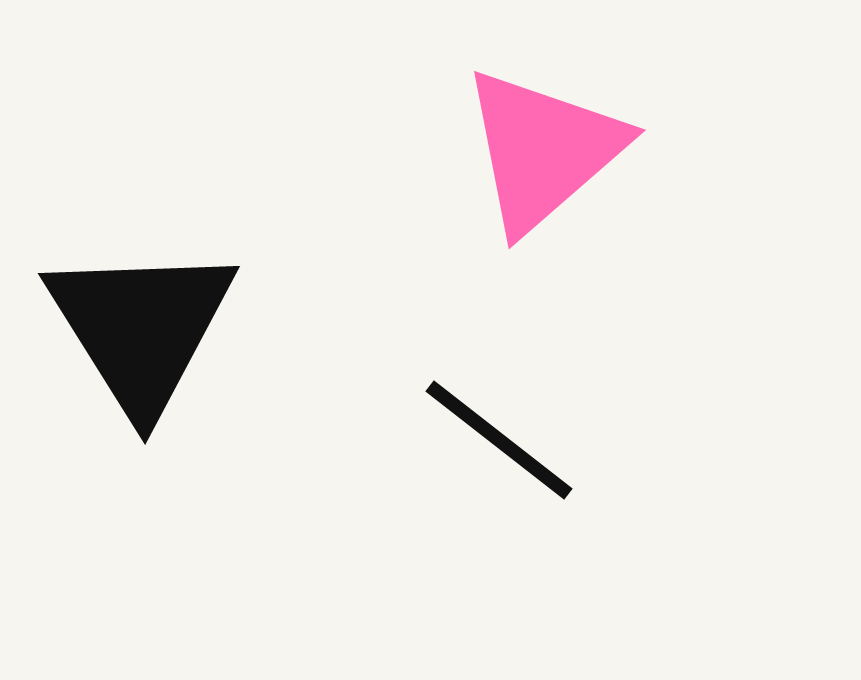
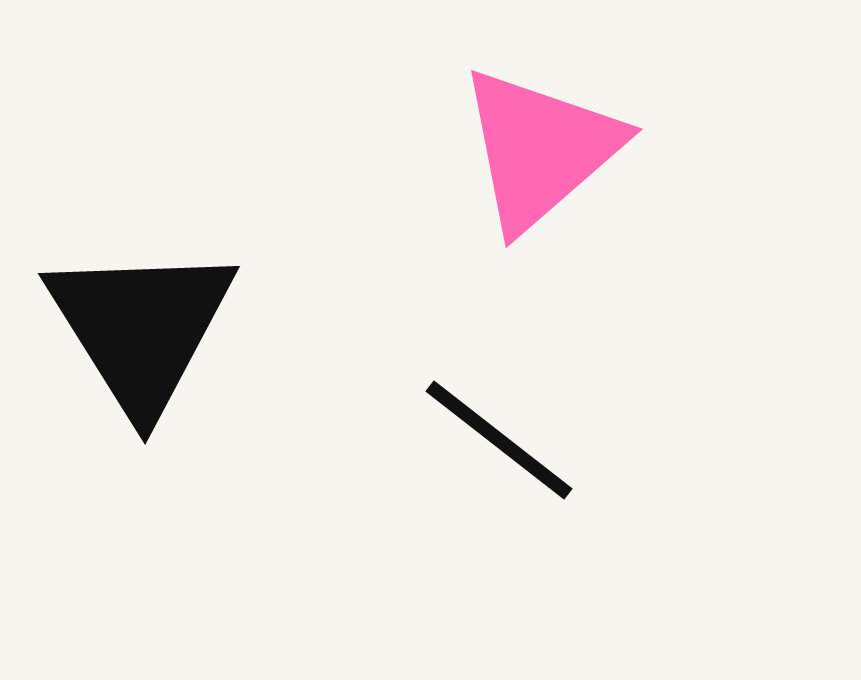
pink triangle: moved 3 px left, 1 px up
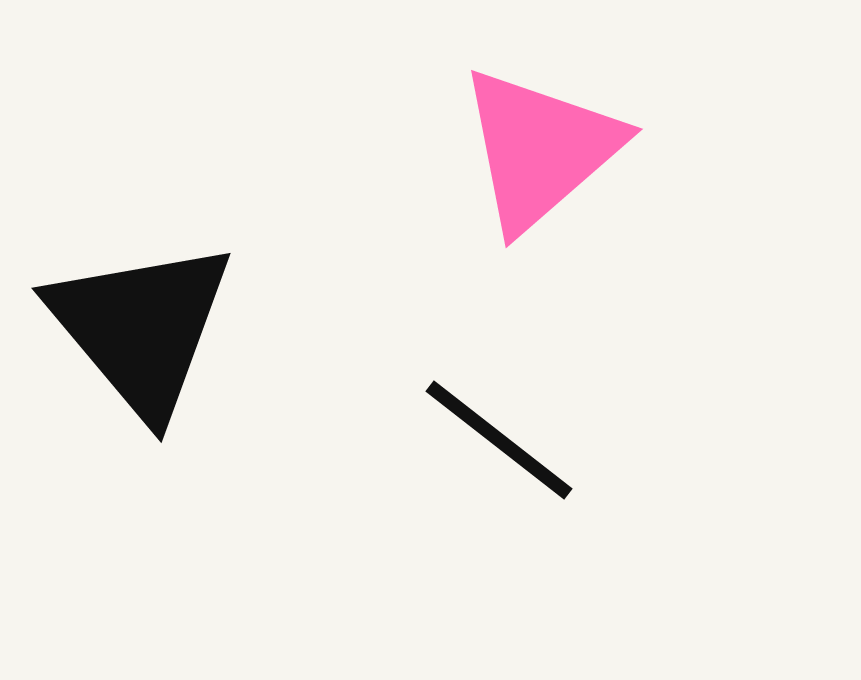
black triangle: rotated 8 degrees counterclockwise
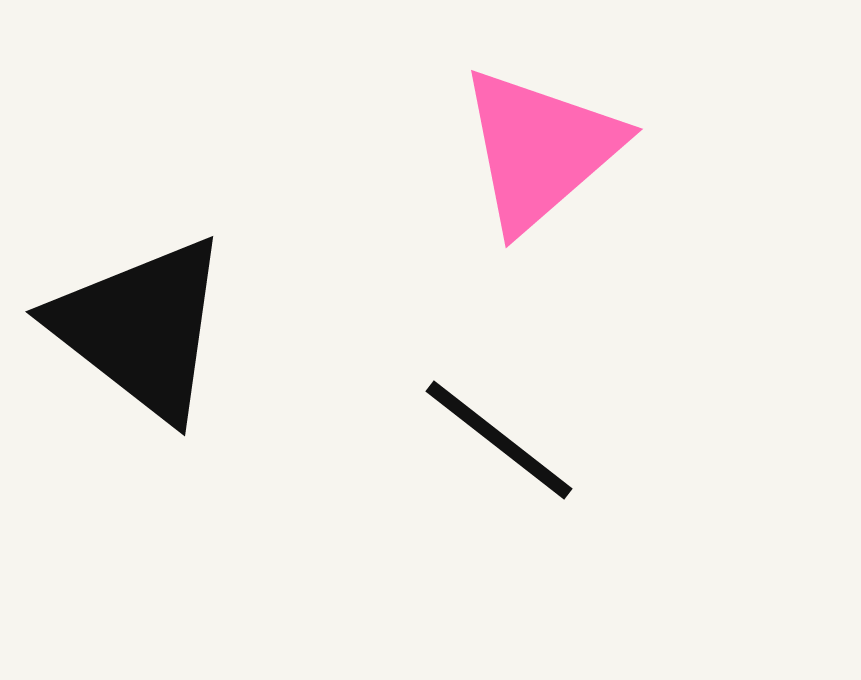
black triangle: rotated 12 degrees counterclockwise
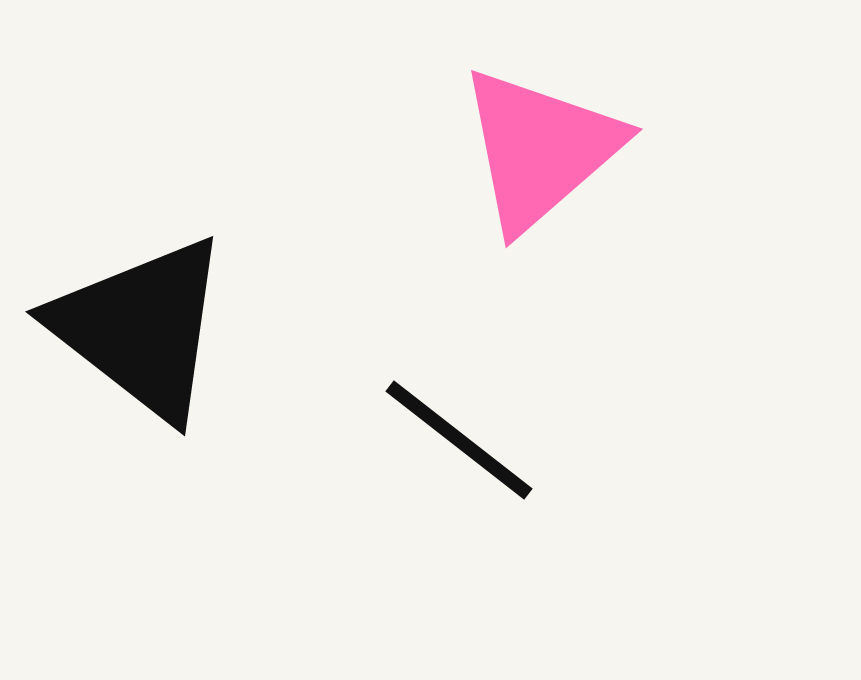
black line: moved 40 px left
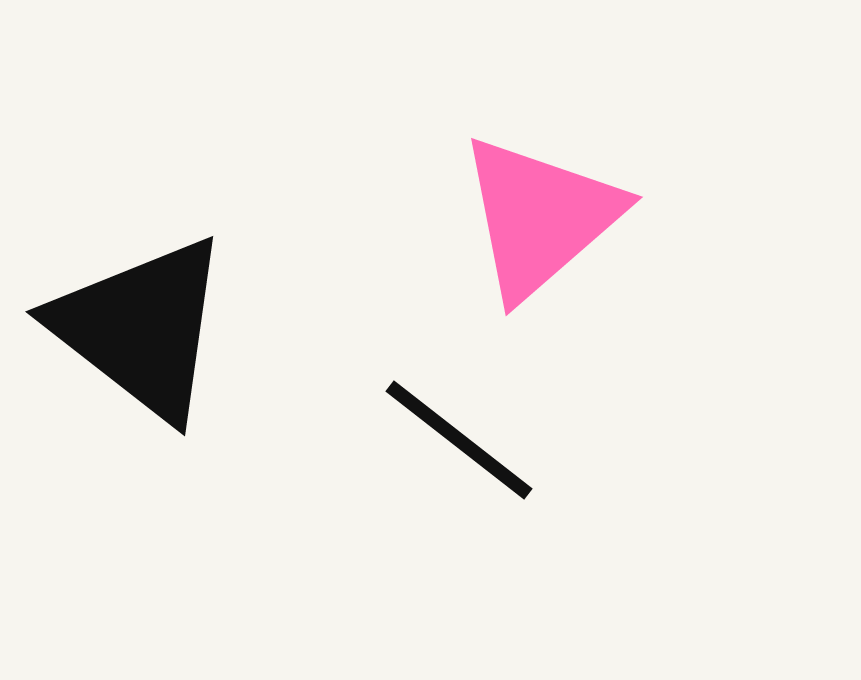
pink triangle: moved 68 px down
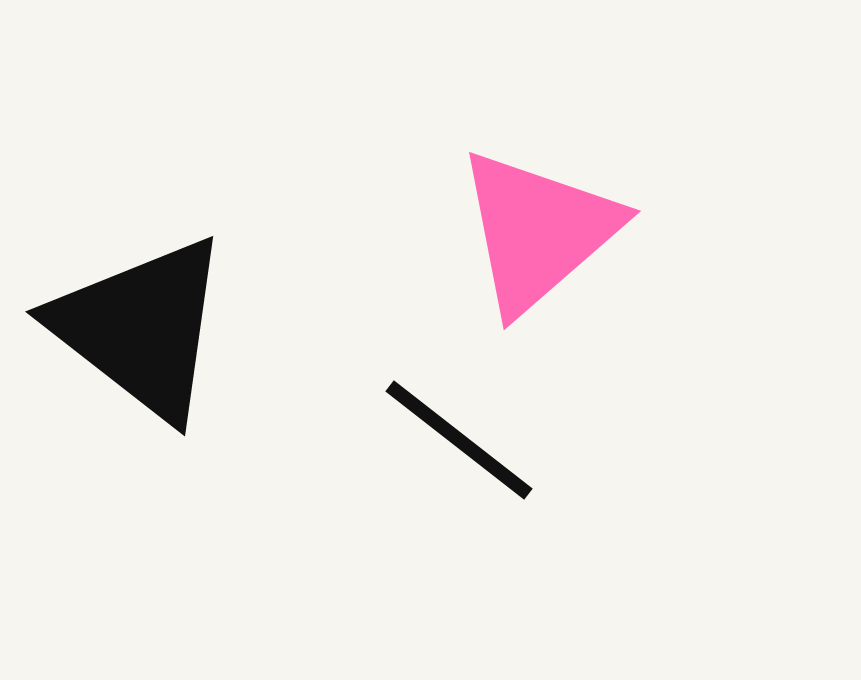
pink triangle: moved 2 px left, 14 px down
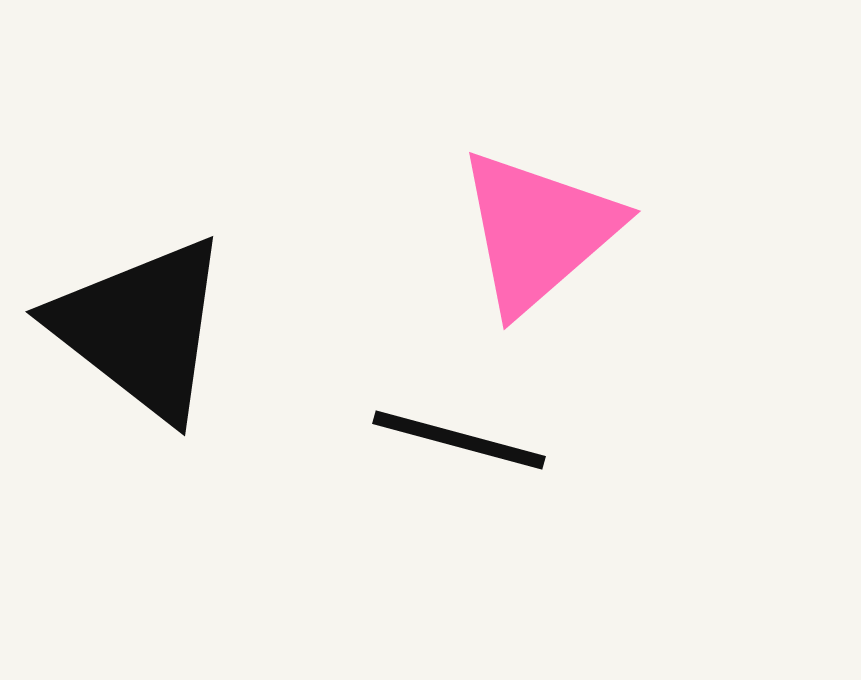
black line: rotated 23 degrees counterclockwise
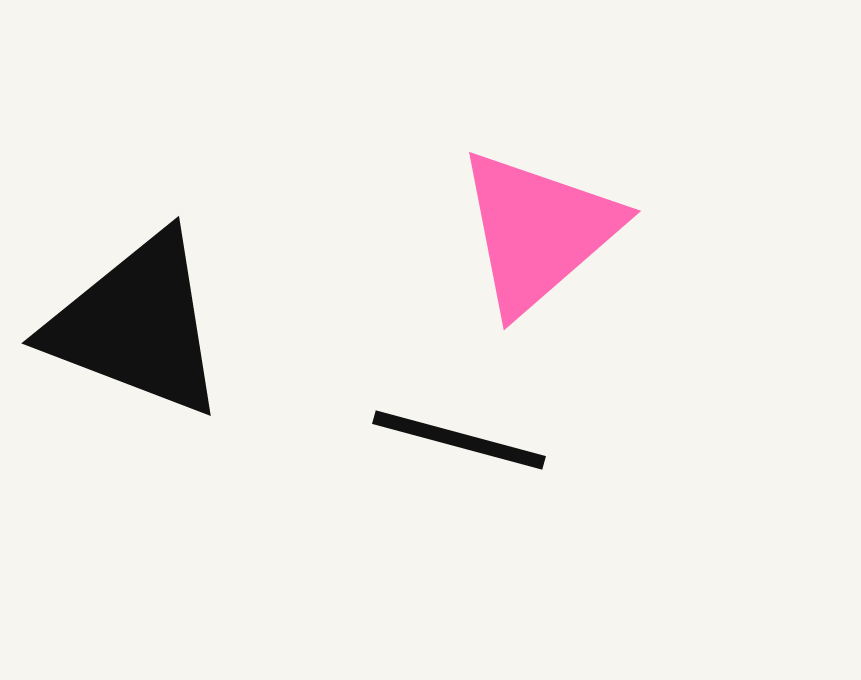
black triangle: moved 4 px left, 3 px up; rotated 17 degrees counterclockwise
